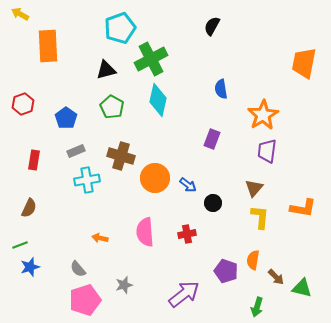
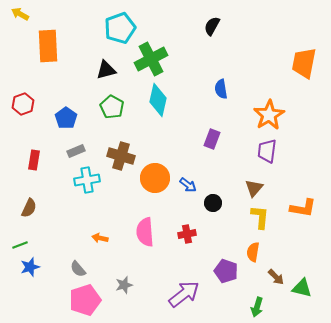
orange star: moved 6 px right
orange semicircle: moved 8 px up
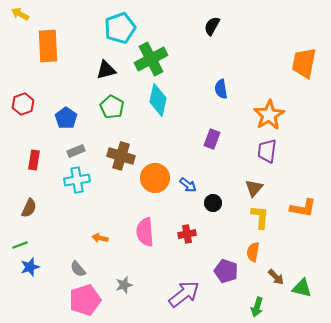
cyan cross: moved 10 px left
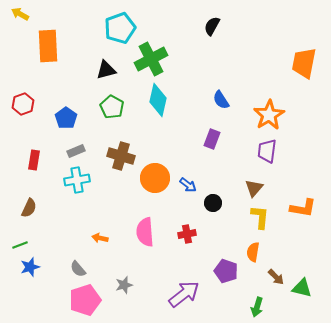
blue semicircle: moved 11 px down; rotated 24 degrees counterclockwise
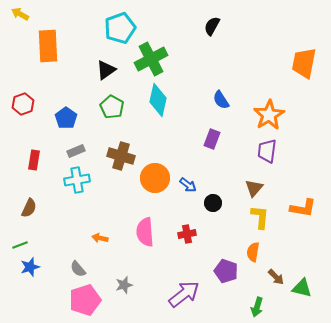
black triangle: rotated 20 degrees counterclockwise
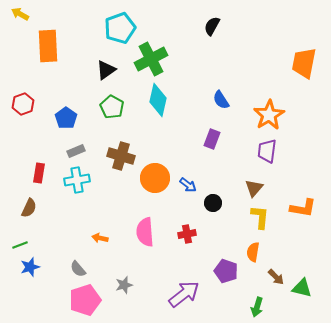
red rectangle: moved 5 px right, 13 px down
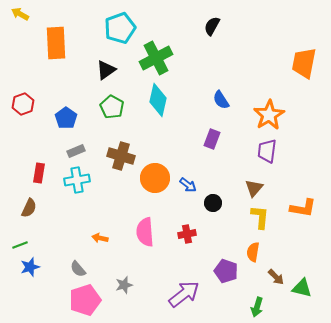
orange rectangle: moved 8 px right, 3 px up
green cross: moved 5 px right, 1 px up
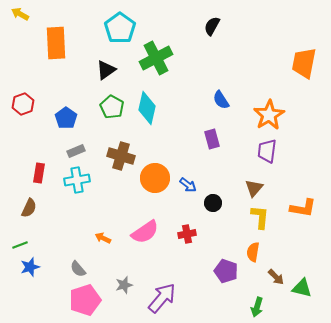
cyan pentagon: rotated 16 degrees counterclockwise
cyan diamond: moved 11 px left, 8 px down
purple rectangle: rotated 36 degrees counterclockwise
pink semicircle: rotated 120 degrees counterclockwise
orange arrow: moved 3 px right; rotated 14 degrees clockwise
purple arrow: moved 22 px left, 4 px down; rotated 12 degrees counterclockwise
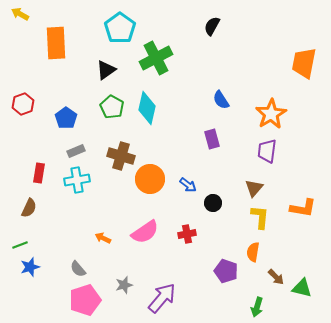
orange star: moved 2 px right, 1 px up
orange circle: moved 5 px left, 1 px down
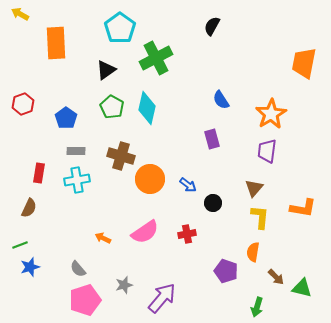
gray rectangle: rotated 24 degrees clockwise
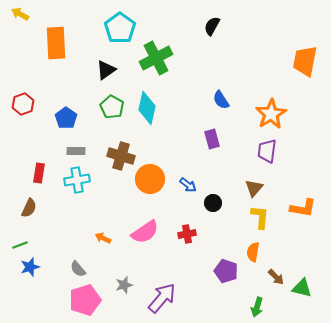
orange trapezoid: moved 1 px right, 2 px up
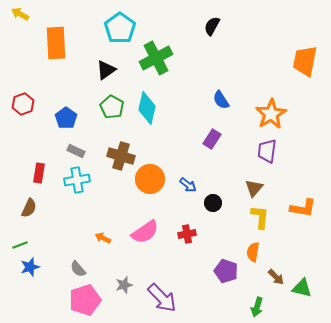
purple rectangle: rotated 48 degrees clockwise
gray rectangle: rotated 24 degrees clockwise
purple arrow: rotated 96 degrees clockwise
